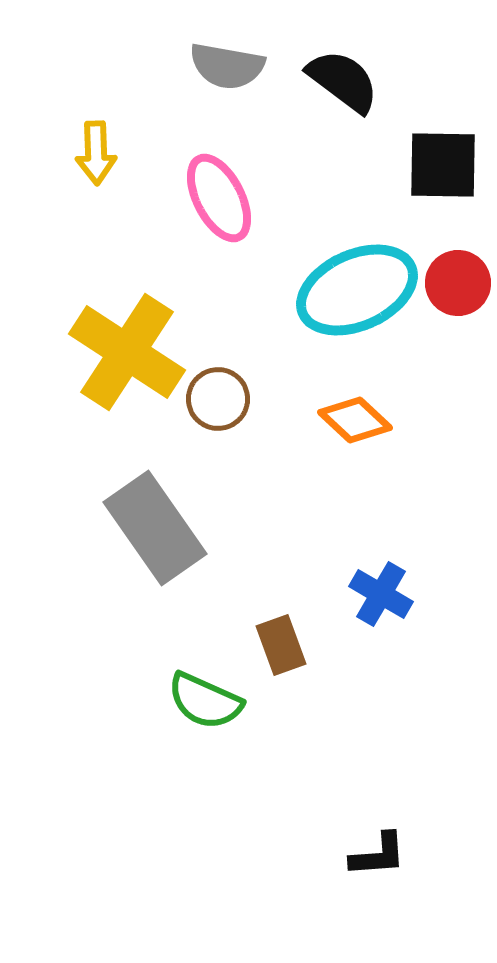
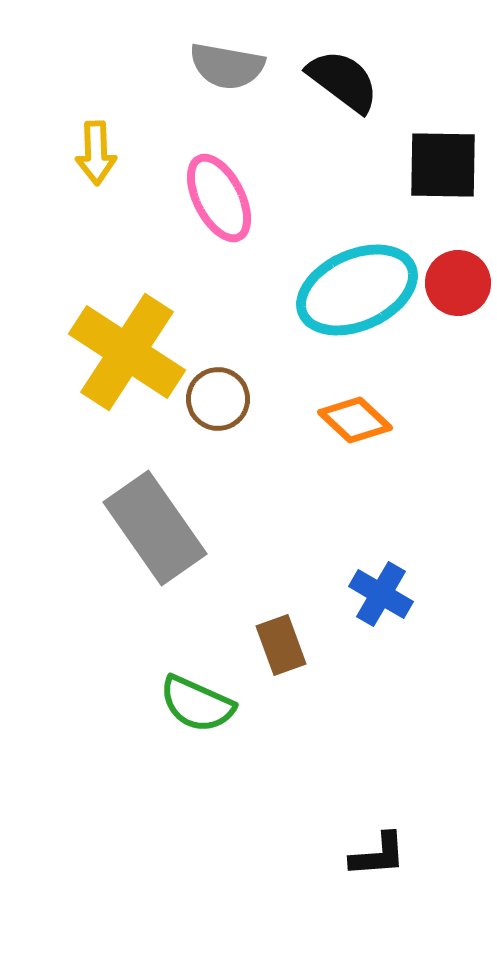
green semicircle: moved 8 px left, 3 px down
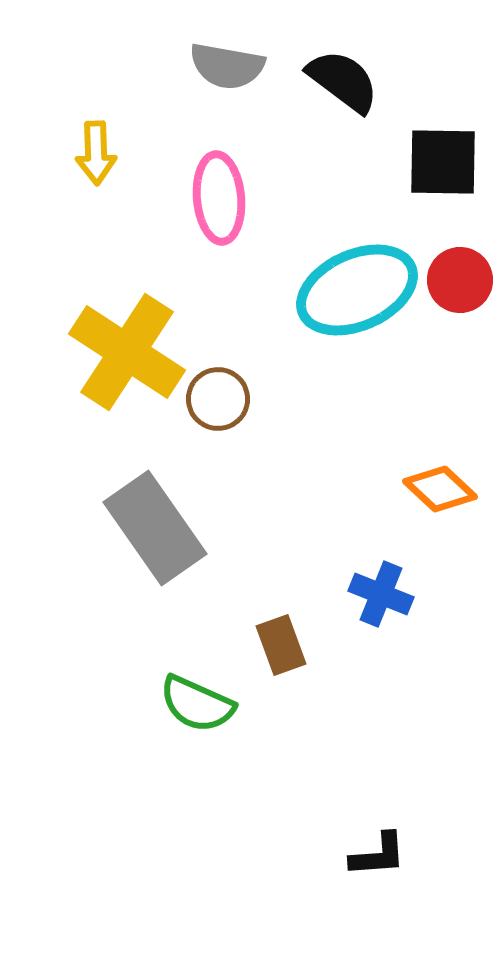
black square: moved 3 px up
pink ellipse: rotated 22 degrees clockwise
red circle: moved 2 px right, 3 px up
orange diamond: moved 85 px right, 69 px down
blue cross: rotated 8 degrees counterclockwise
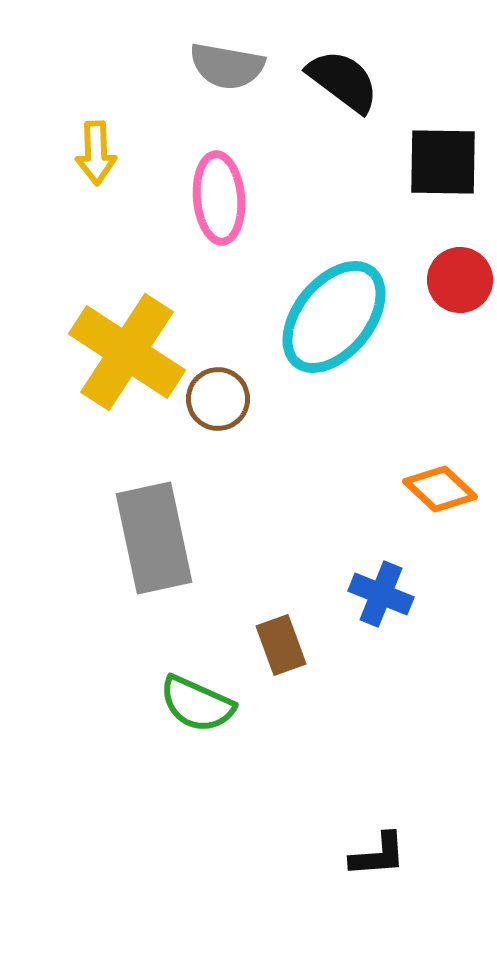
cyan ellipse: moved 23 px left, 27 px down; rotated 27 degrees counterclockwise
gray rectangle: moved 1 px left, 10 px down; rotated 23 degrees clockwise
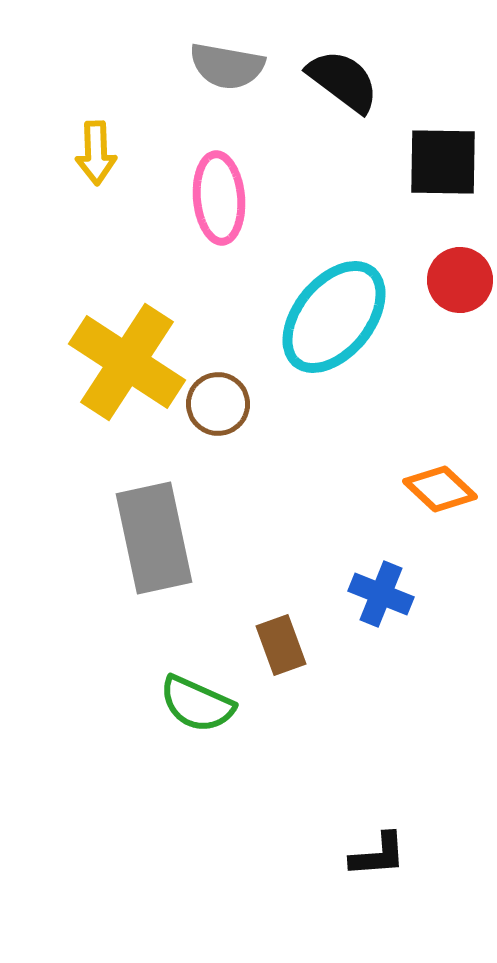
yellow cross: moved 10 px down
brown circle: moved 5 px down
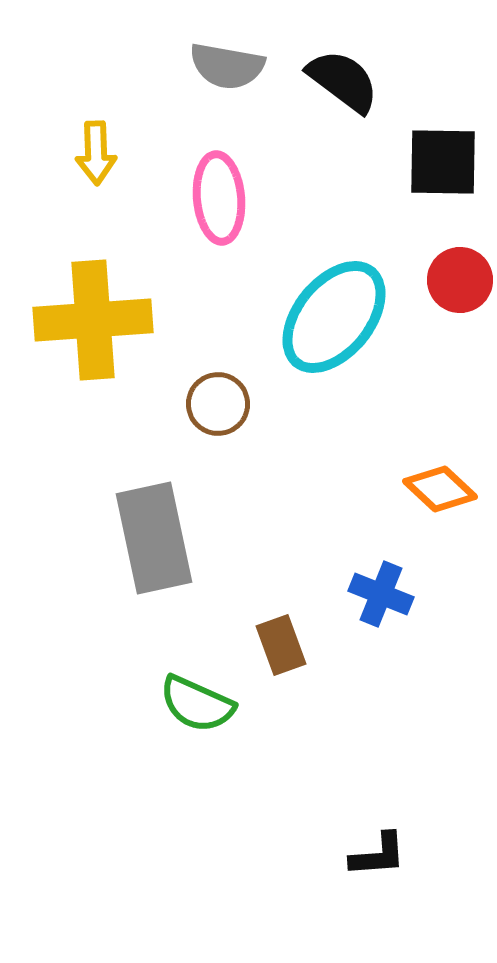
yellow cross: moved 34 px left, 42 px up; rotated 37 degrees counterclockwise
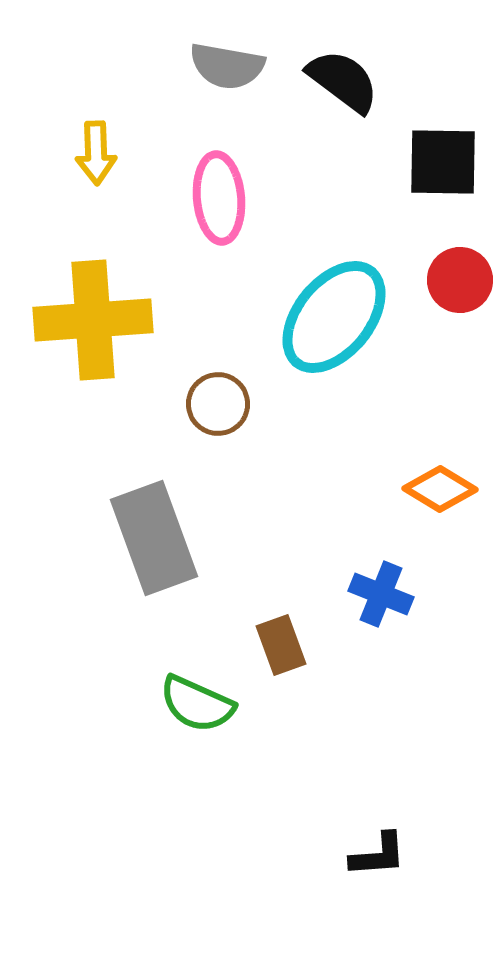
orange diamond: rotated 12 degrees counterclockwise
gray rectangle: rotated 8 degrees counterclockwise
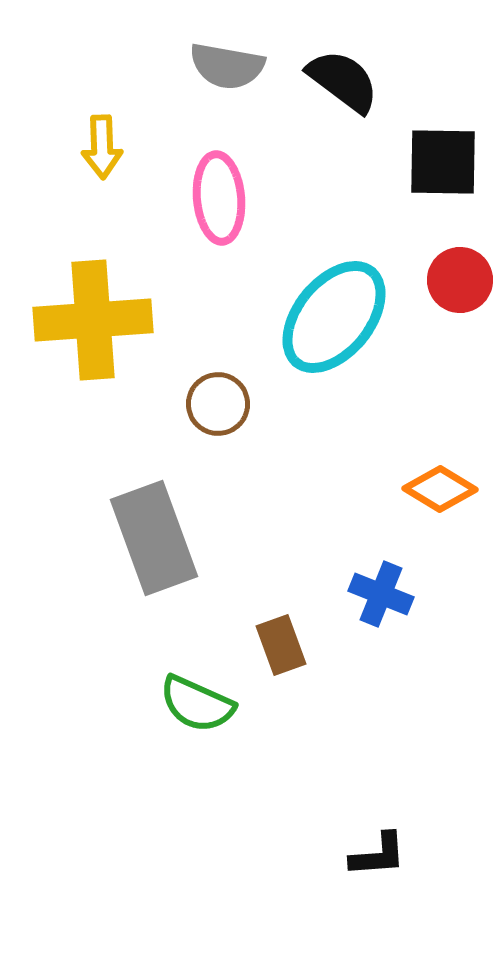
yellow arrow: moved 6 px right, 6 px up
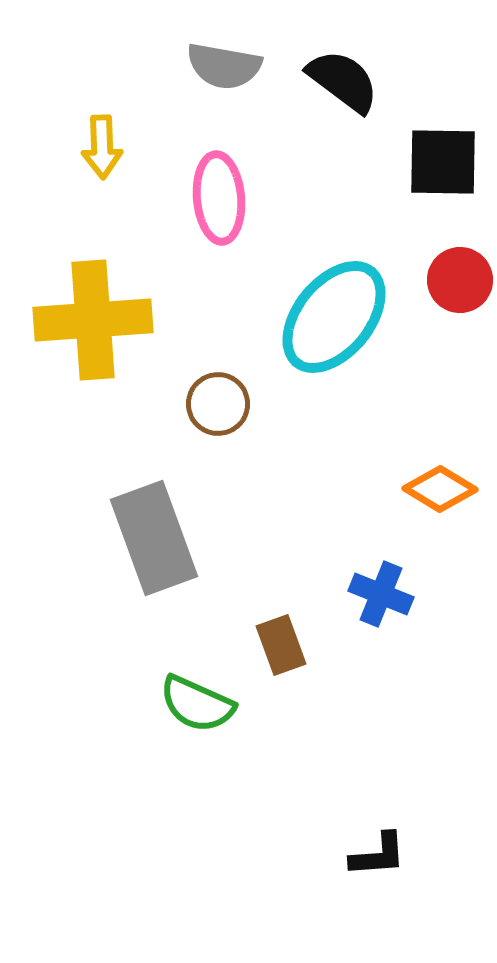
gray semicircle: moved 3 px left
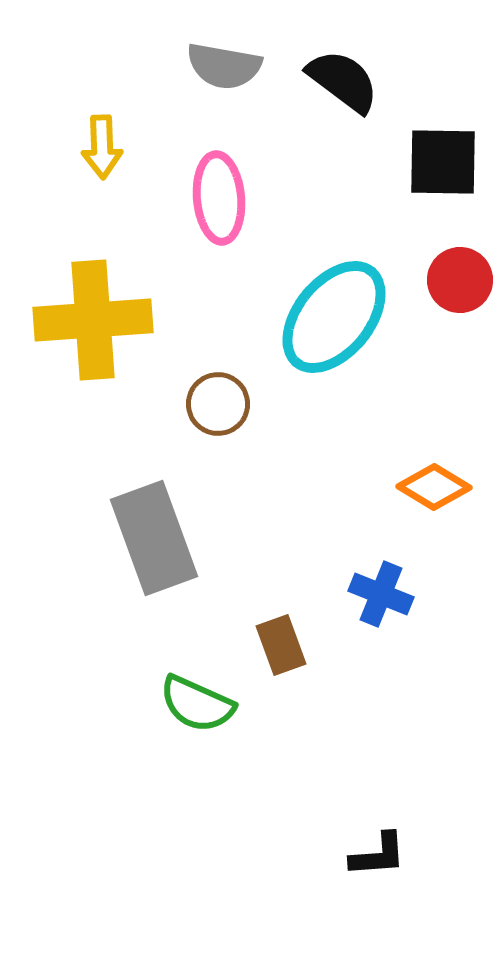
orange diamond: moved 6 px left, 2 px up
